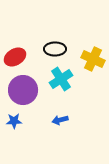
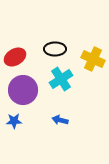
blue arrow: rotated 28 degrees clockwise
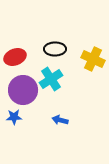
red ellipse: rotated 10 degrees clockwise
cyan cross: moved 10 px left
blue star: moved 4 px up
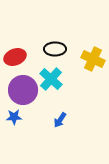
cyan cross: rotated 15 degrees counterclockwise
blue arrow: rotated 70 degrees counterclockwise
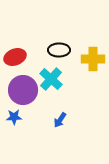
black ellipse: moved 4 px right, 1 px down
yellow cross: rotated 25 degrees counterclockwise
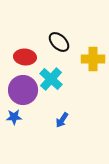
black ellipse: moved 8 px up; rotated 45 degrees clockwise
red ellipse: moved 10 px right; rotated 25 degrees clockwise
blue arrow: moved 2 px right
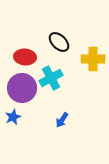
cyan cross: moved 1 px up; rotated 20 degrees clockwise
purple circle: moved 1 px left, 2 px up
blue star: moved 1 px left; rotated 21 degrees counterclockwise
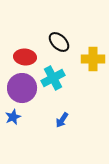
cyan cross: moved 2 px right
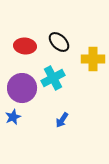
red ellipse: moved 11 px up
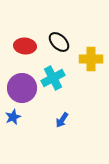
yellow cross: moved 2 px left
